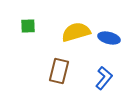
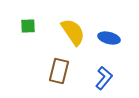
yellow semicircle: moved 3 px left; rotated 72 degrees clockwise
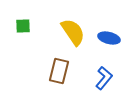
green square: moved 5 px left
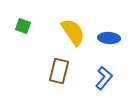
green square: rotated 21 degrees clockwise
blue ellipse: rotated 10 degrees counterclockwise
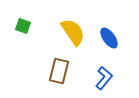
blue ellipse: rotated 50 degrees clockwise
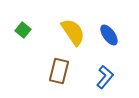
green square: moved 4 px down; rotated 21 degrees clockwise
blue ellipse: moved 3 px up
blue L-shape: moved 1 px right, 1 px up
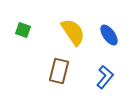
green square: rotated 21 degrees counterclockwise
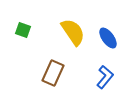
blue ellipse: moved 1 px left, 3 px down
brown rectangle: moved 6 px left, 2 px down; rotated 10 degrees clockwise
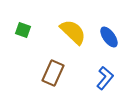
yellow semicircle: rotated 12 degrees counterclockwise
blue ellipse: moved 1 px right, 1 px up
blue L-shape: moved 1 px down
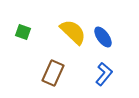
green square: moved 2 px down
blue ellipse: moved 6 px left
blue L-shape: moved 1 px left, 4 px up
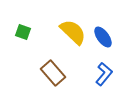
brown rectangle: rotated 65 degrees counterclockwise
